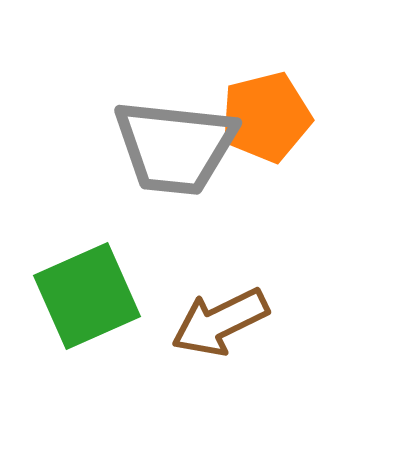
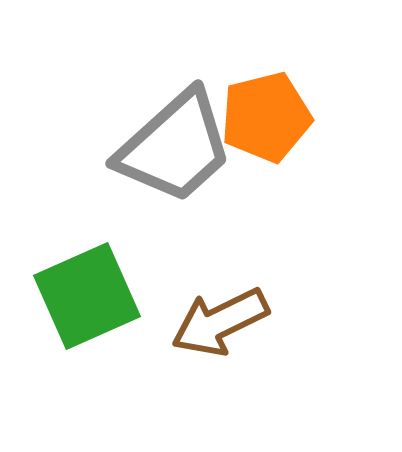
gray trapezoid: rotated 48 degrees counterclockwise
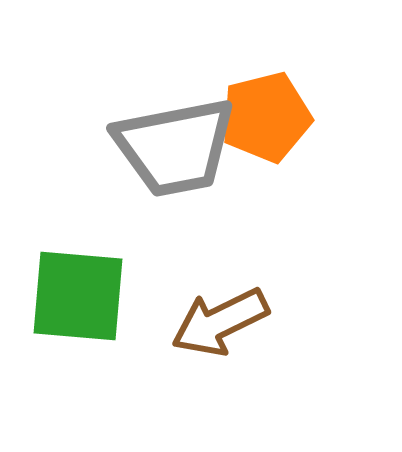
gray trapezoid: rotated 31 degrees clockwise
green square: moved 9 px left; rotated 29 degrees clockwise
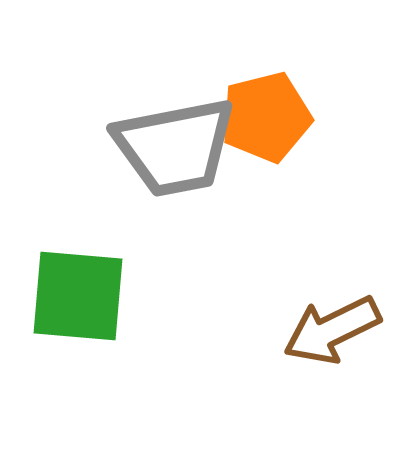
brown arrow: moved 112 px right, 8 px down
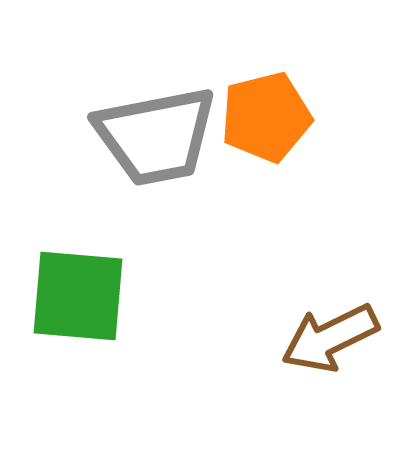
gray trapezoid: moved 19 px left, 11 px up
brown arrow: moved 2 px left, 8 px down
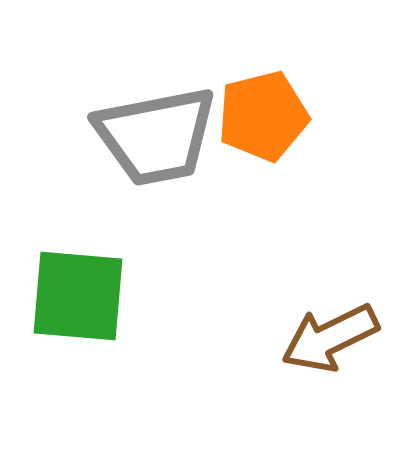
orange pentagon: moved 3 px left, 1 px up
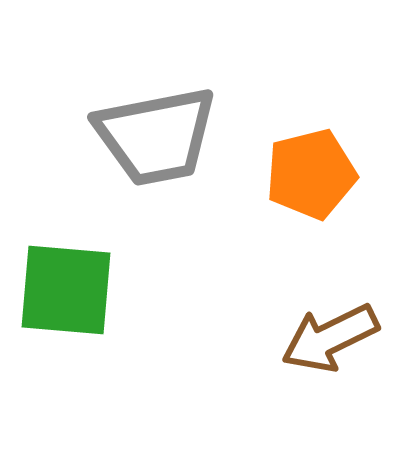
orange pentagon: moved 48 px right, 58 px down
green square: moved 12 px left, 6 px up
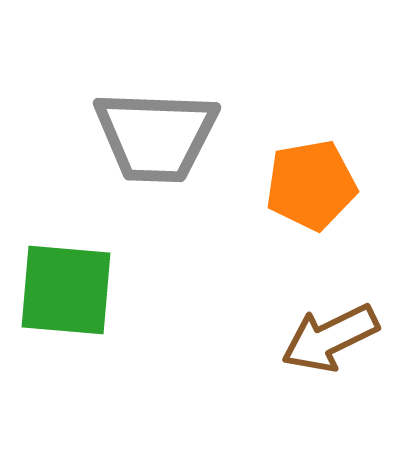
gray trapezoid: rotated 13 degrees clockwise
orange pentagon: moved 11 px down; rotated 4 degrees clockwise
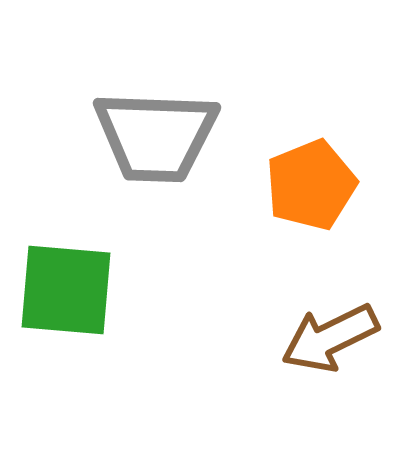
orange pentagon: rotated 12 degrees counterclockwise
